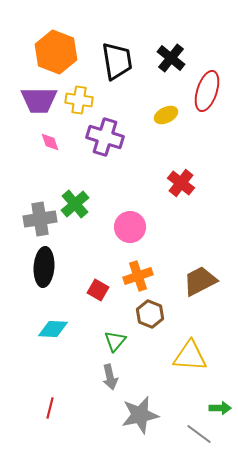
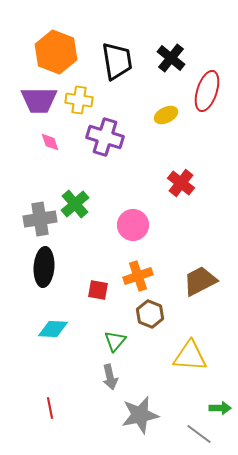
pink circle: moved 3 px right, 2 px up
red square: rotated 20 degrees counterclockwise
red line: rotated 25 degrees counterclockwise
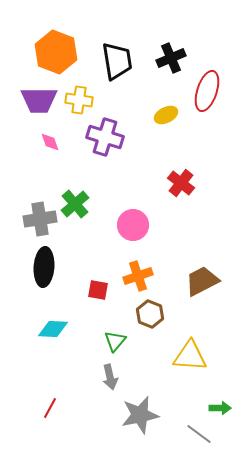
black cross: rotated 28 degrees clockwise
brown trapezoid: moved 2 px right
red line: rotated 40 degrees clockwise
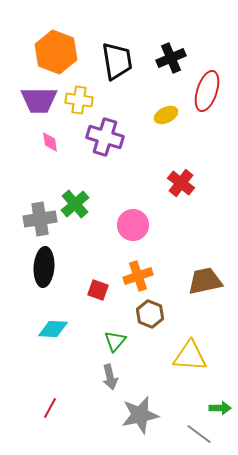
pink diamond: rotated 10 degrees clockwise
brown trapezoid: moved 3 px right; rotated 15 degrees clockwise
red square: rotated 10 degrees clockwise
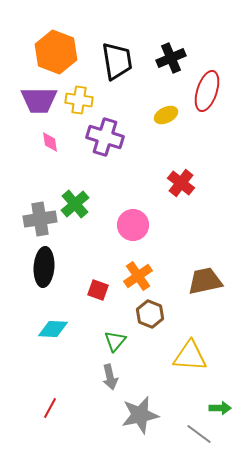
orange cross: rotated 16 degrees counterclockwise
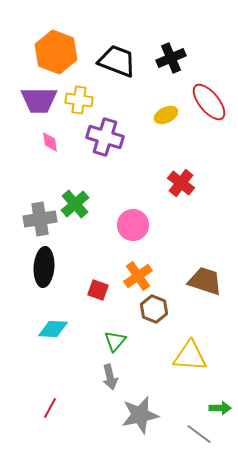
black trapezoid: rotated 60 degrees counterclockwise
red ellipse: moved 2 px right, 11 px down; rotated 57 degrees counterclockwise
brown trapezoid: rotated 30 degrees clockwise
brown hexagon: moved 4 px right, 5 px up
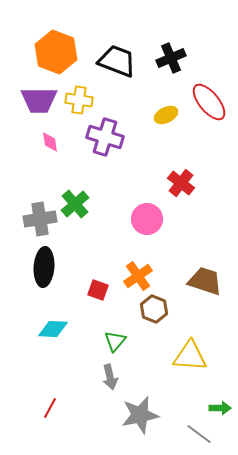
pink circle: moved 14 px right, 6 px up
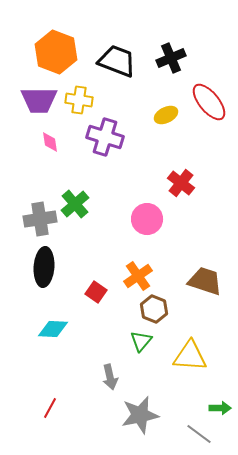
red square: moved 2 px left, 2 px down; rotated 15 degrees clockwise
green triangle: moved 26 px right
